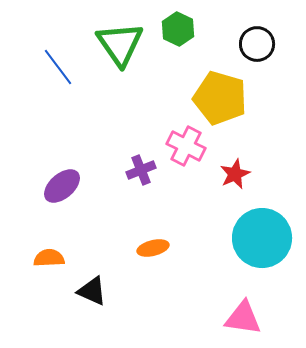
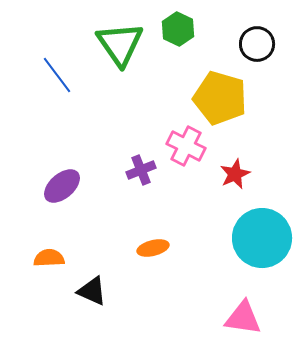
blue line: moved 1 px left, 8 px down
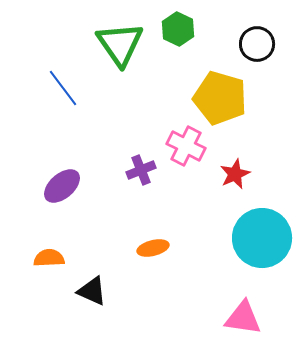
blue line: moved 6 px right, 13 px down
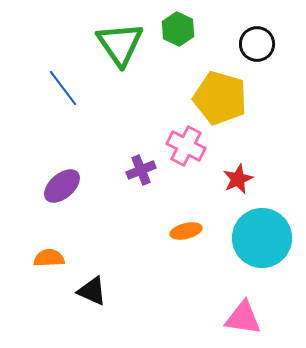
red star: moved 3 px right, 5 px down
orange ellipse: moved 33 px right, 17 px up
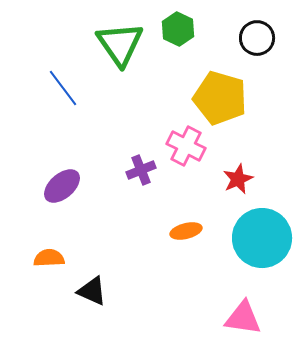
black circle: moved 6 px up
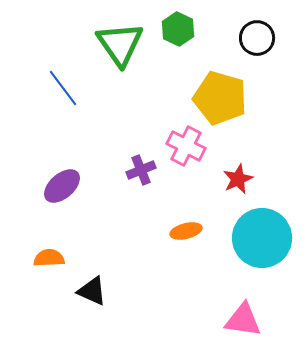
pink triangle: moved 2 px down
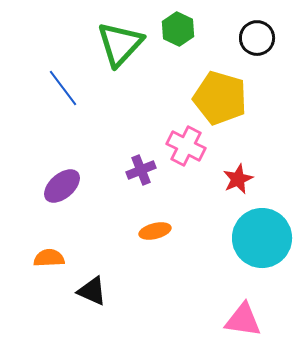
green triangle: rotated 18 degrees clockwise
orange ellipse: moved 31 px left
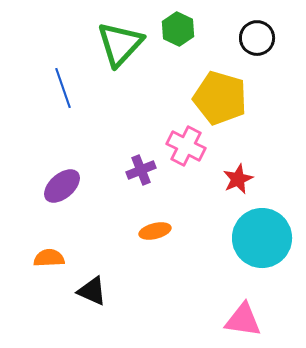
blue line: rotated 18 degrees clockwise
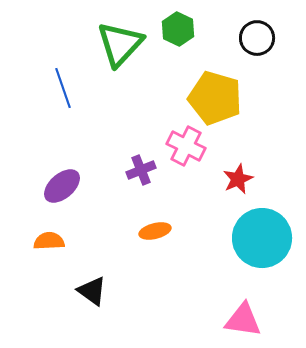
yellow pentagon: moved 5 px left
orange semicircle: moved 17 px up
black triangle: rotated 12 degrees clockwise
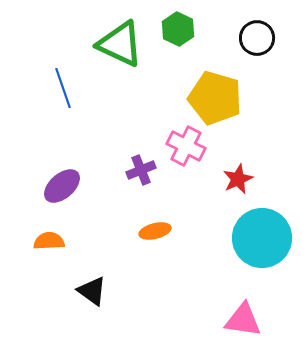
green triangle: rotated 48 degrees counterclockwise
